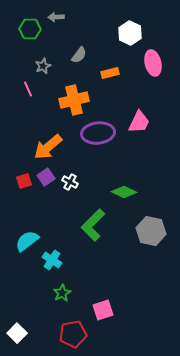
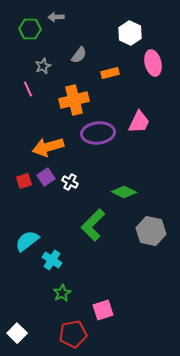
orange arrow: rotated 24 degrees clockwise
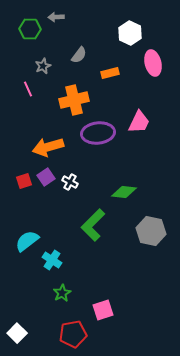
green diamond: rotated 20 degrees counterclockwise
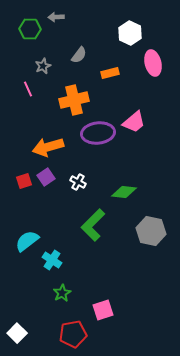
pink trapezoid: moved 5 px left; rotated 25 degrees clockwise
white cross: moved 8 px right
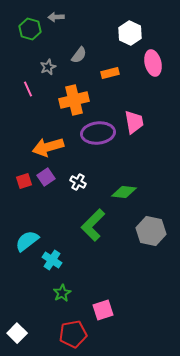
green hexagon: rotated 15 degrees clockwise
gray star: moved 5 px right, 1 px down
pink trapezoid: rotated 60 degrees counterclockwise
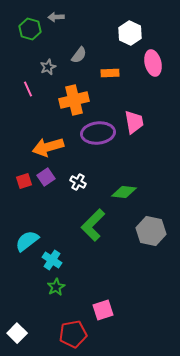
orange rectangle: rotated 12 degrees clockwise
green star: moved 6 px left, 6 px up
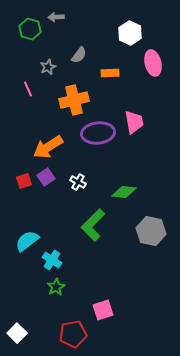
orange arrow: rotated 16 degrees counterclockwise
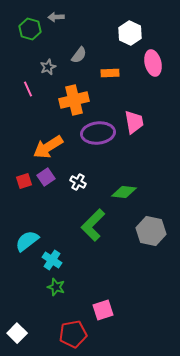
green star: rotated 24 degrees counterclockwise
